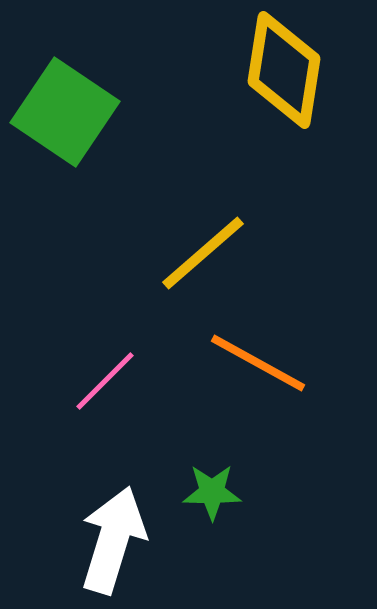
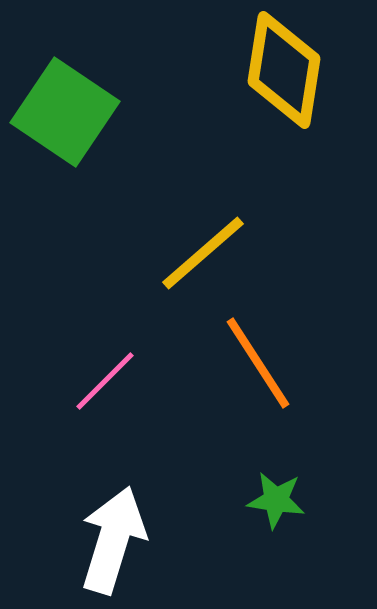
orange line: rotated 28 degrees clockwise
green star: moved 64 px right, 8 px down; rotated 8 degrees clockwise
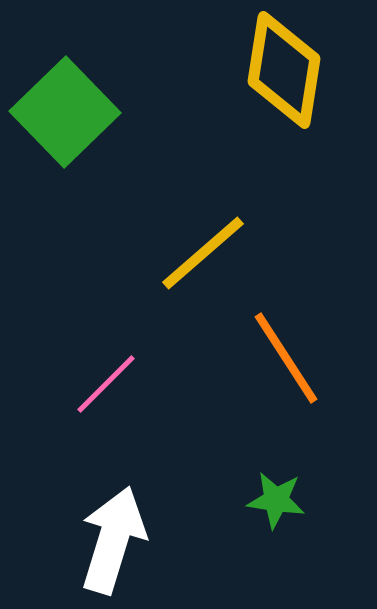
green square: rotated 12 degrees clockwise
orange line: moved 28 px right, 5 px up
pink line: moved 1 px right, 3 px down
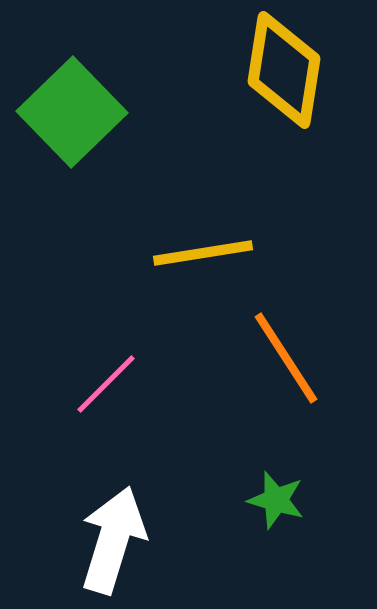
green square: moved 7 px right
yellow line: rotated 32 degrees clockwise
green star: rotated 8 degrees clockwise
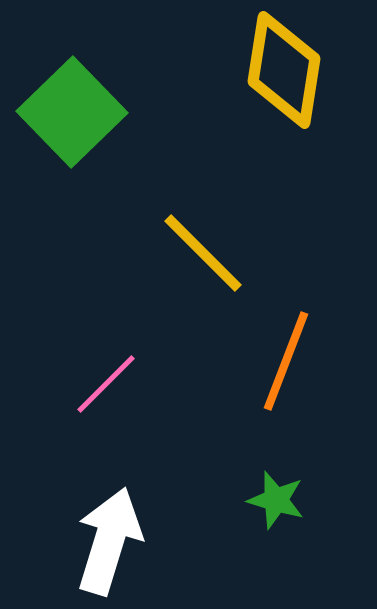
yellow line: rotated 54 degrees clockwise
orange line: moved 3 px down; rotated 54 degrees clockwise
white arrow: moved 4 px left, 1 px down
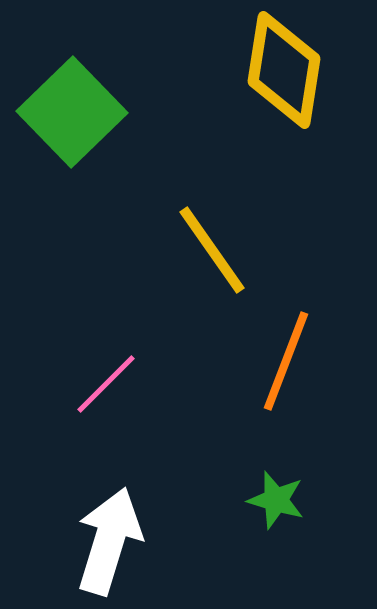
yellow line: moved 9 px right, 3 px up; rotated 10 degrees clockwise
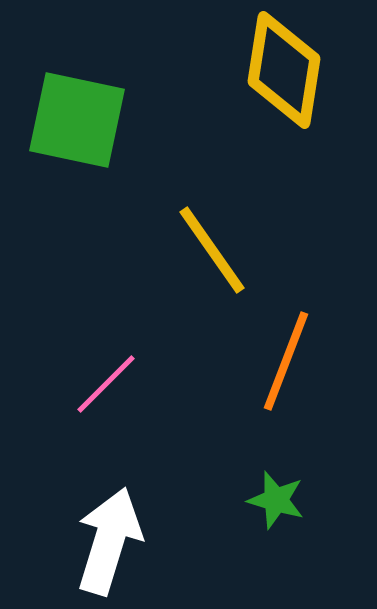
green square: moved 5 px right, 8 px down; rotated 34 degrees counterclockwise
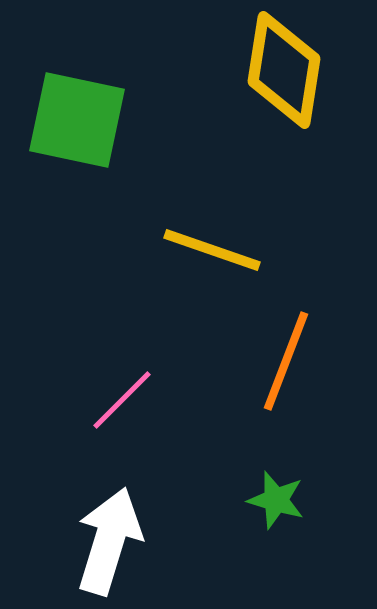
yellow line: rotated 36 degrees counterclockwise
pink line: moved 16 px right, 16 px down
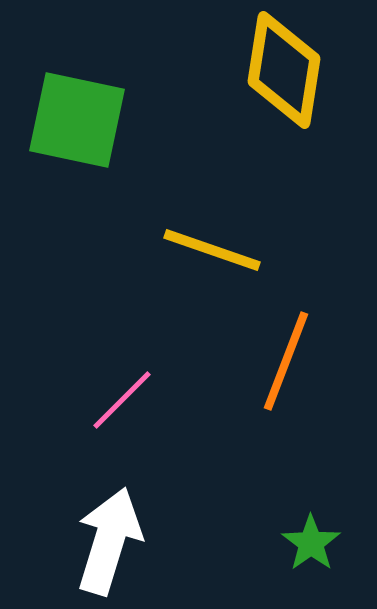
green star: moved 35 px right, 43 px down; rotated 20 degrees clockwise
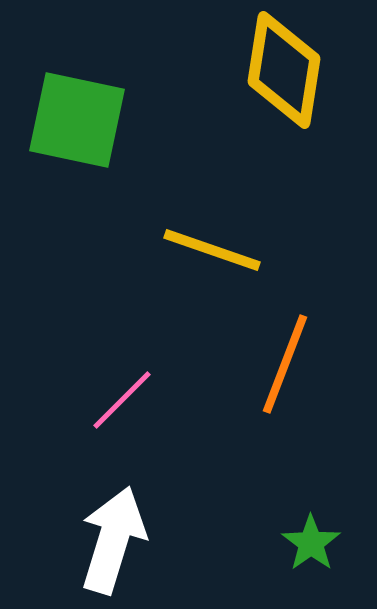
orange line: moved 1 px left, 3 px down
white arrow: moved 4 px right, 1 px up
